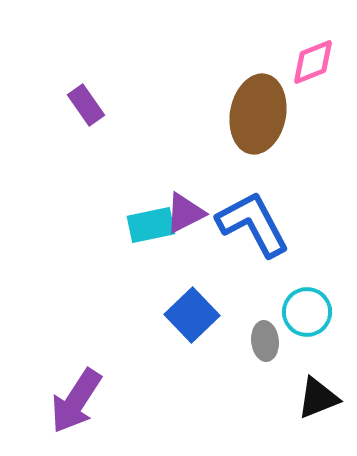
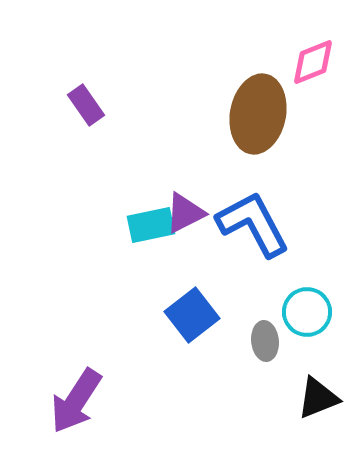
blue square: rotated 6 degrees clockwise
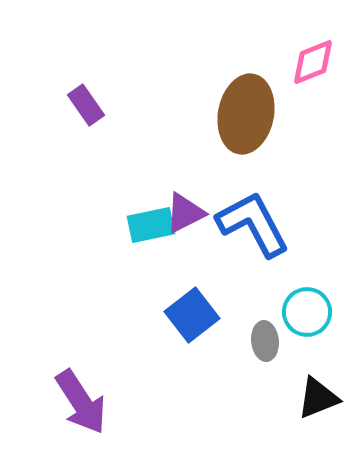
brown ellipse: moved 12 px left
purple arrow: moved 5 px right, 1 px down; rotated 66 degrees counterclockwise
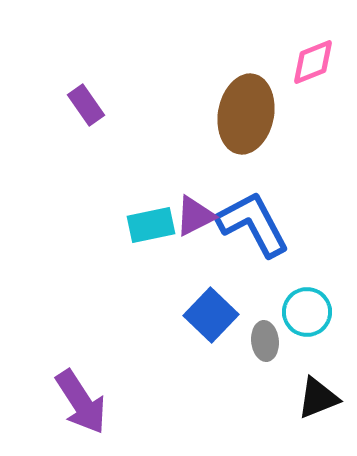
purple triangle: moved 10 px right, 3 px down
blue square: moved 19 px right; rotated 8 degrees counterclockwise
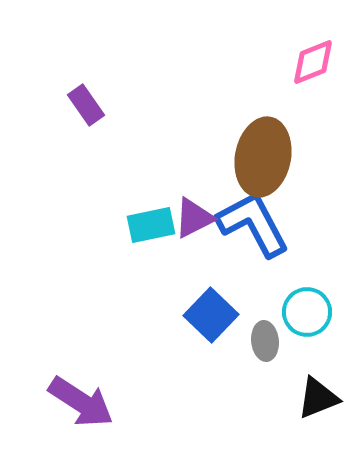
brown ellipse: moved 17 px right, 43 px down
purple triangle: moved 1 px left, 2 px down
purple arrow: rotated 24 degrees counterclockwise
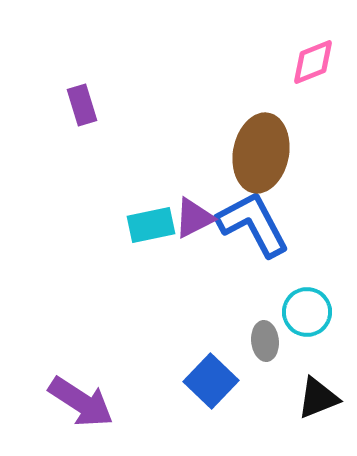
purple rectangle: moved 4 px left; rotated 18 degrees clockwise
brown ellipse: moved 2 px left, 4 px up
blue square: moved 66 px down
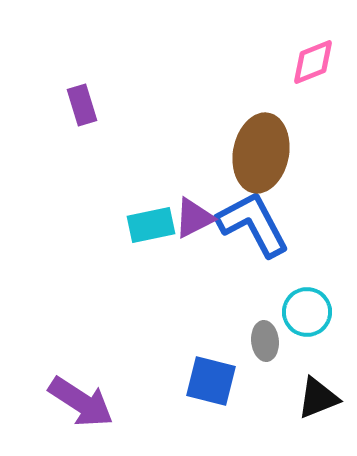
blue square: rotated 30 degrees counterclockwise
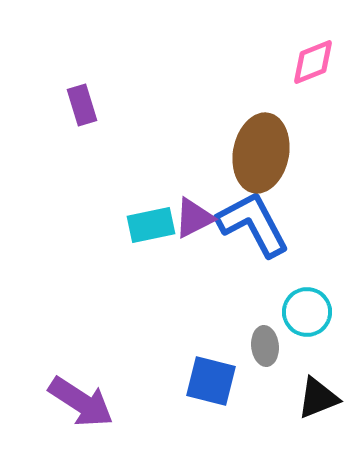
gray ellipse: moved 5 px down
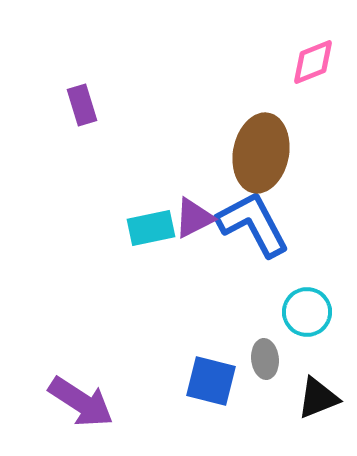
cyan rectangle: moved 3 px down
gray ellipse: moved 13 px down
